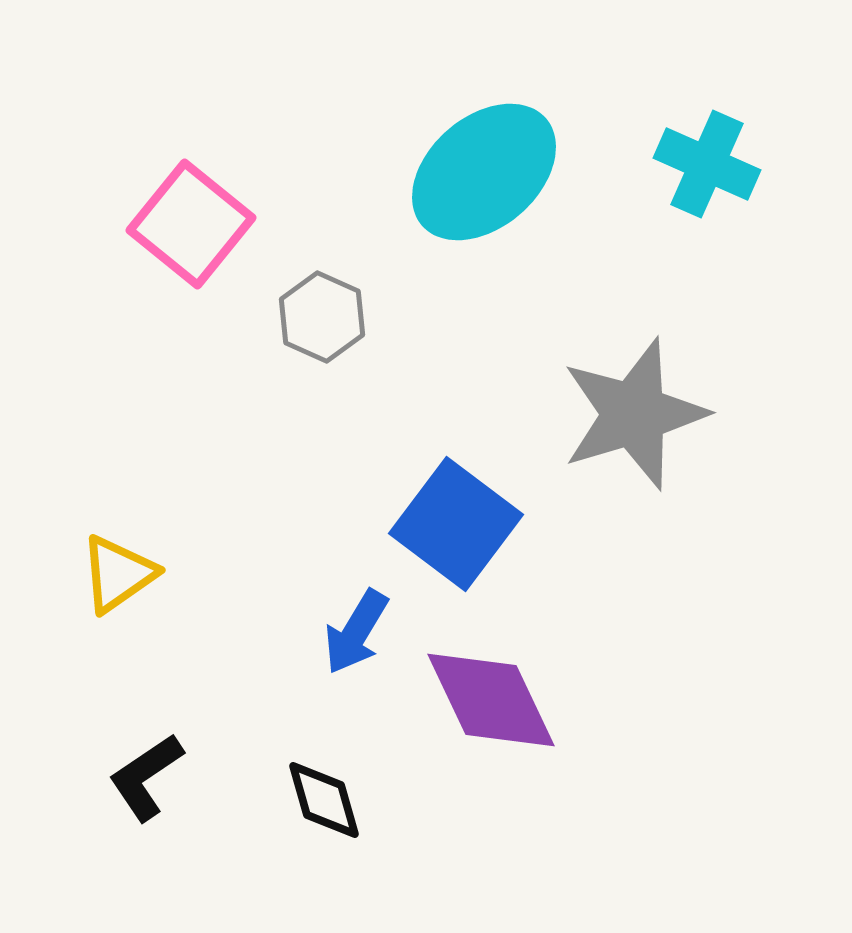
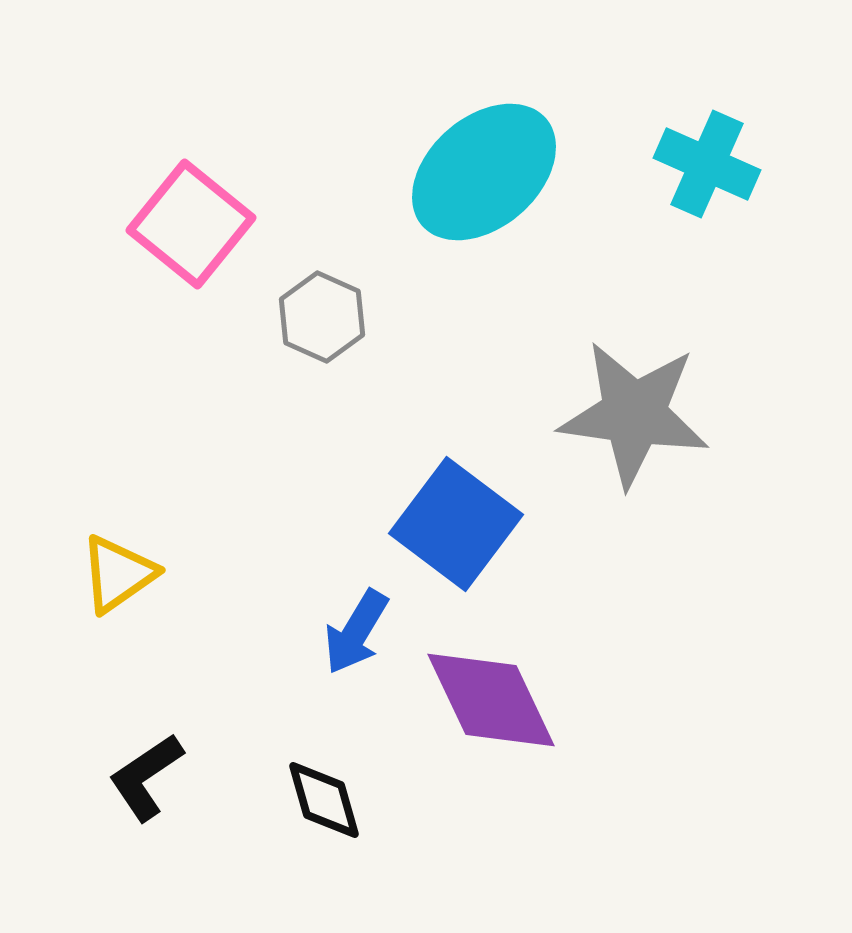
gray star: rotated 25 degrees clockwise
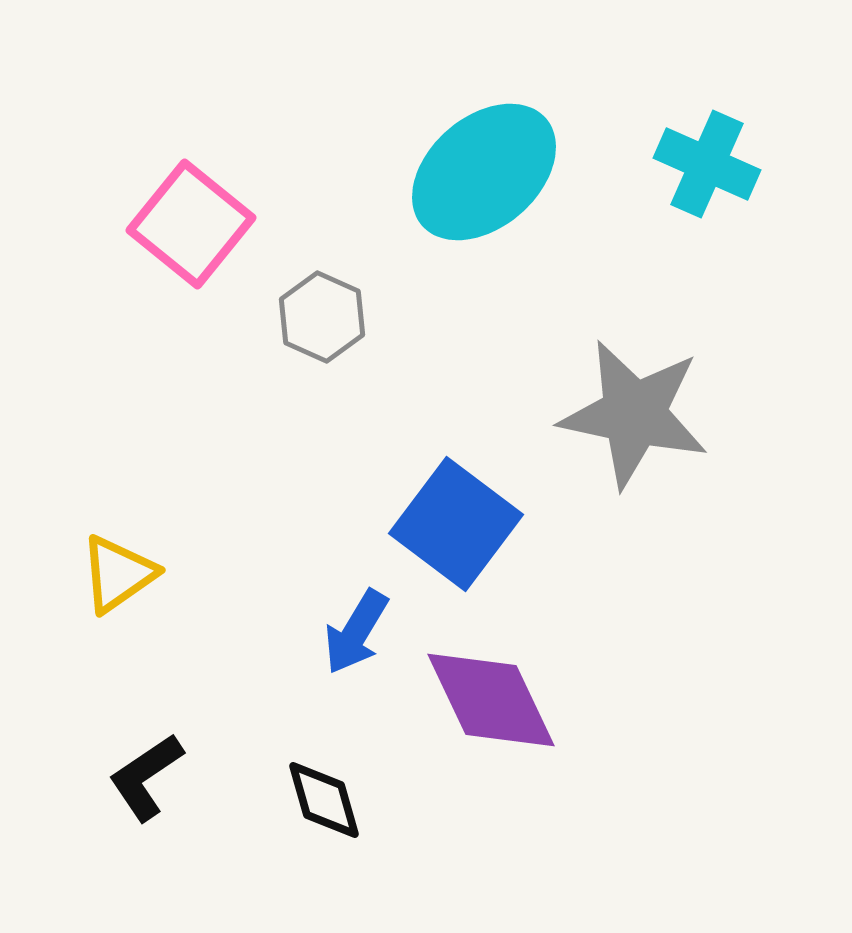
gray star: rotated 4 degrees clockwise
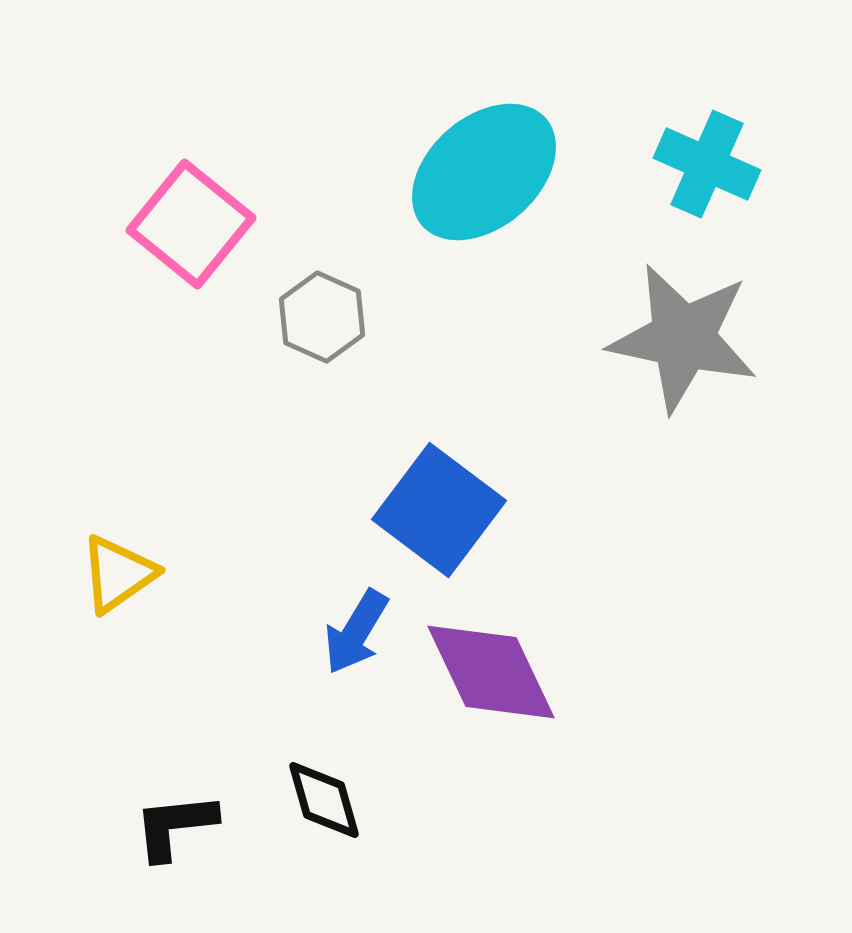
gray star: moved 49 px right, 76 px up
blue square: moved 17 px left, 14 px up
purple diamond: moved 28 px up
black L-shape: moved 29 px right, 49 px down; rotated 28 degrees clockwise
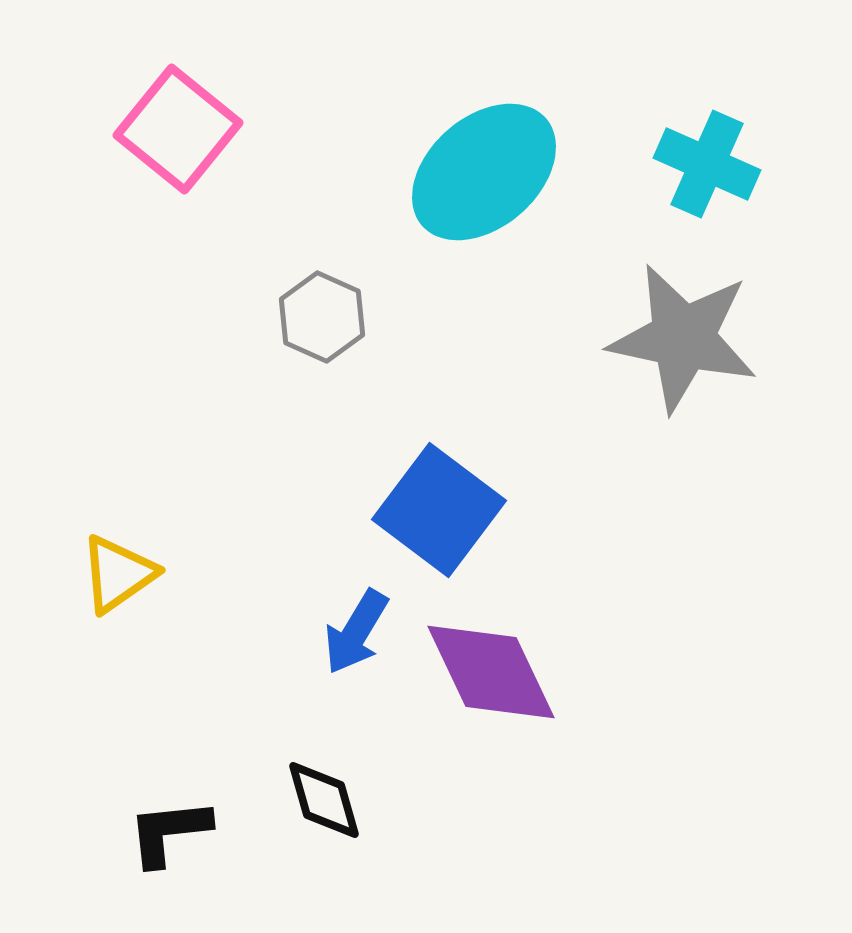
pink square: moved 13 px left, 95 px up
black L-shape: moved 6 px left, 6 px down
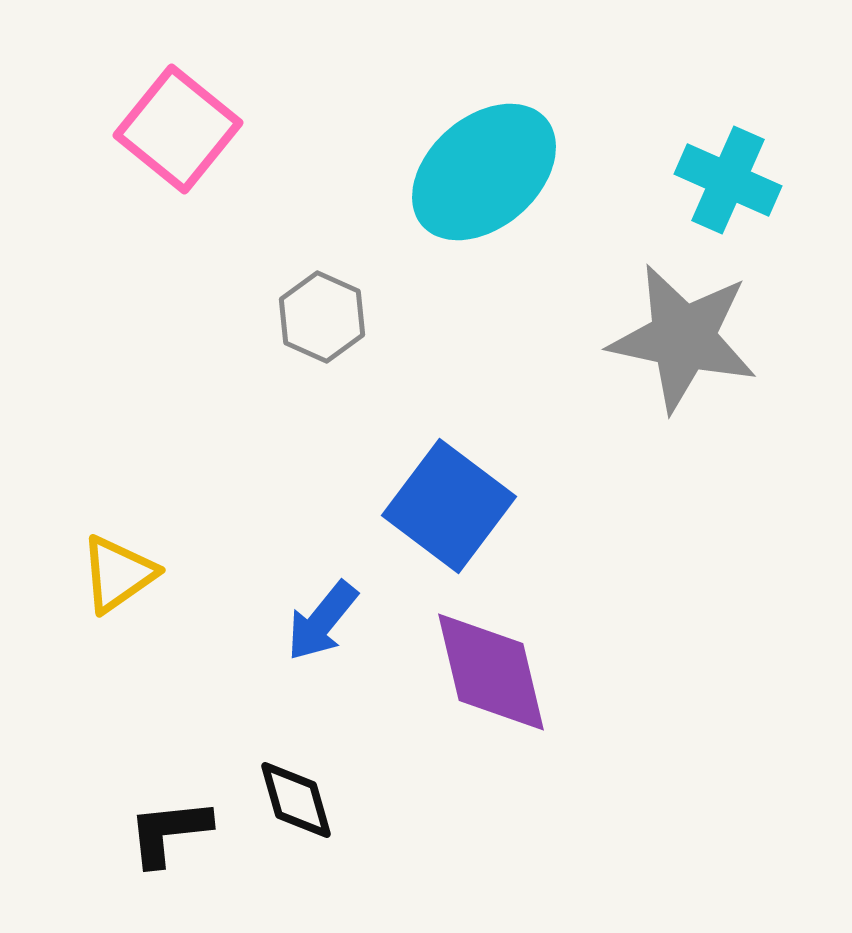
cyan cross: moved 21 px right, 16 px down
blue square: moved 10 px right, 4 px up
blue arrow: moved 34 px left, 11 px up; rotated 8 degrees clockwise
purple diamond: rotated 12 degrees clockwise
black diamond: moved 28 px left
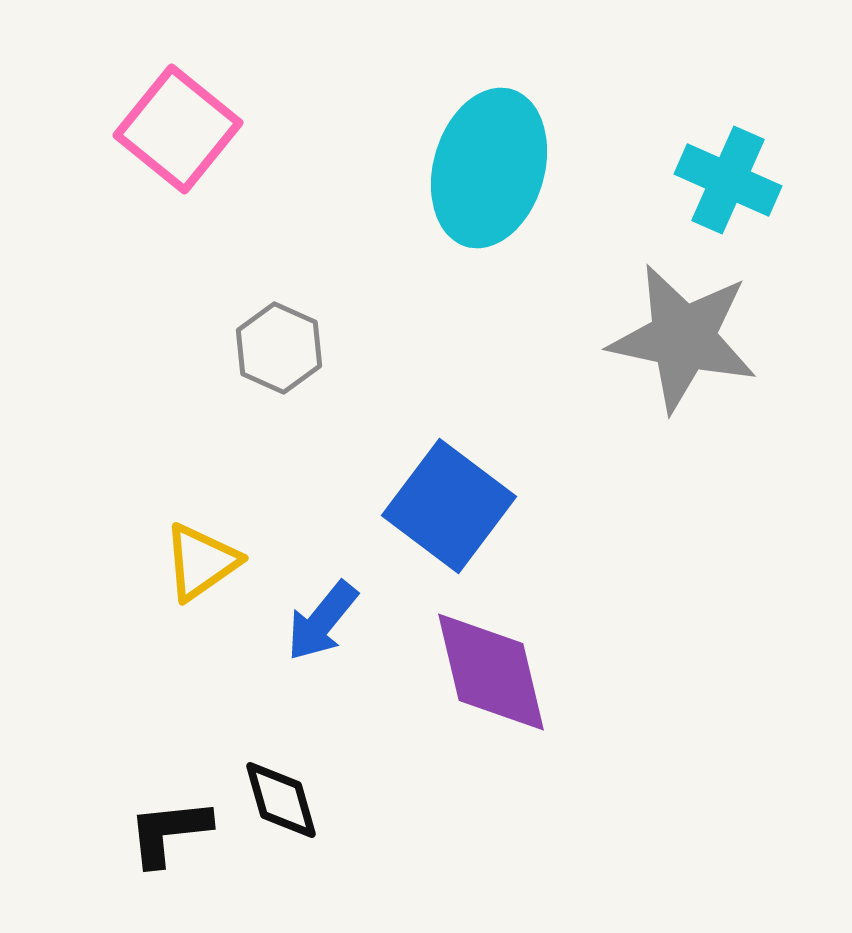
cyan ellipse: moved 5 px right, 4 px up; rotated 33 degrees counterclockwise
gray hexagon: moved 43 px left, 31 px down
yellow triangle: moved 83 px right, 12 px up
black diamond: moved 15 px left
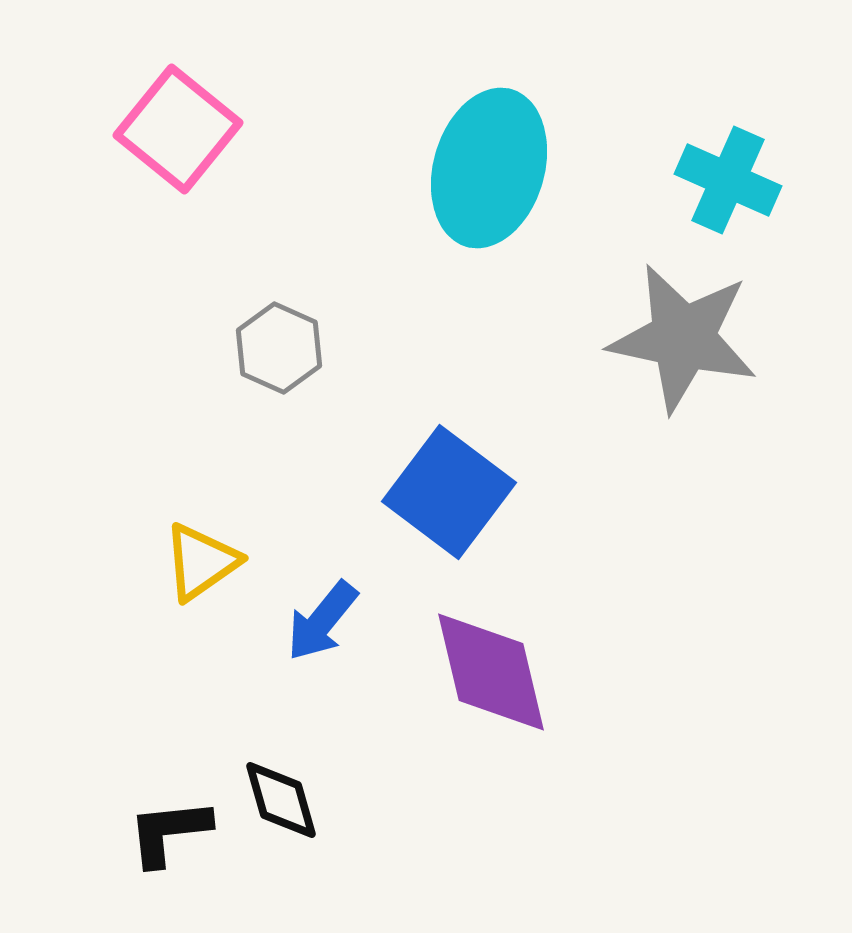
blue square: moved 14 px up
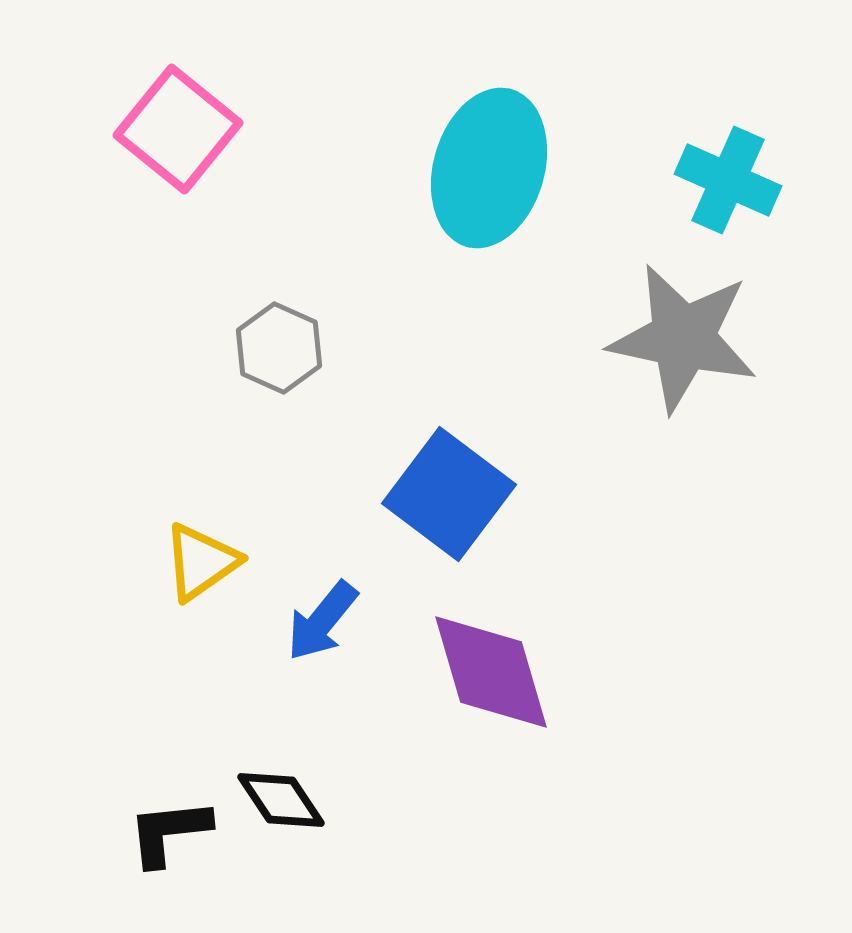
blue square: moved 2 px down
purple diamond: rotated 3 degrees counterclockwise
black diamond: rotated 18 degrees counterclockwise
